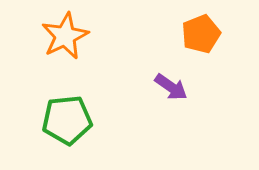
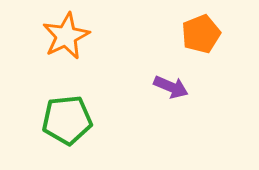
orange star: moved 1 px right
purple arrow: rotated 12 degrees counterclockwise
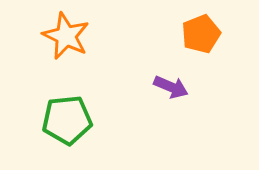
orange star: rotated 21 degrees counterclockwise
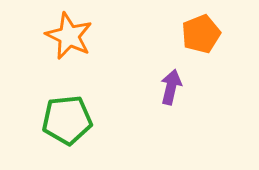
orange star: moved 3 px right
purple arrow: rotated 100 degrees counterclockwise
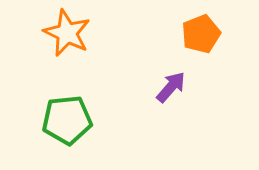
orange star: moved 2 px left, 3 px up
purple arrow: rotated 28 degrees clockwise
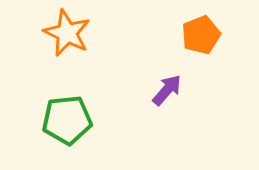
orange pentagon: moved 1 px down
purple arrow: moved 4 px left, 3 px down
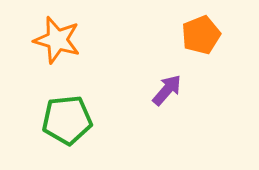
orange star: moved 10 px left, 7 px down; rotated 9 degrees counterclockwise
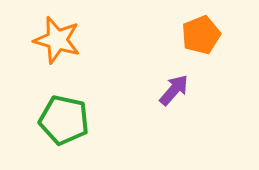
purple arrow: moved 7 px right
green pentagon: moved 3 px left; rotated 18 degrees clockwise
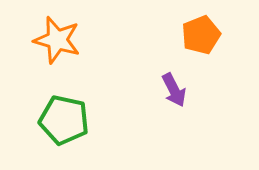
purple arrow: rotated 112 degrees clockwise
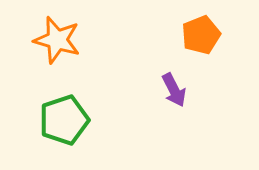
green pentagon: rotated 30 degrees counterclockwise
